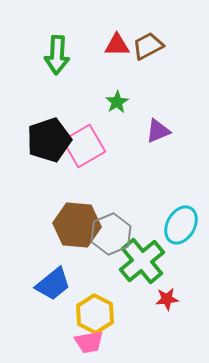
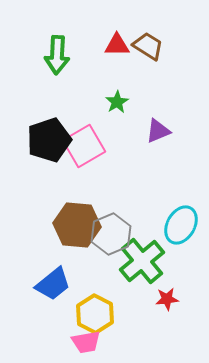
brown trapezoid: rotated 60 degrees clockwise
pink trapezoid: moved 3 px left
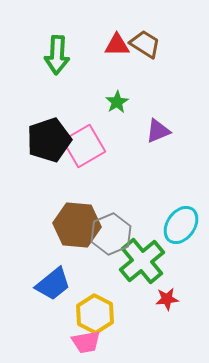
brown trapezoid: moved 3 px left, 2 px up
cyan ellipse: rotated 6 degrees clockwise
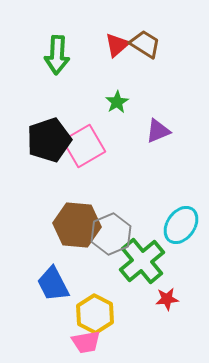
red triangle: rotated 40 degrees counterclockwise
blue trapezoid: rotated 102 degrees clockwise
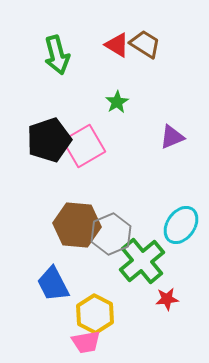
red triangle: rotated 48 degrees counterclockwise
green arrow: rotated 18 degrees counterclockwise
purple triangle: moved 14 px right, 6 px down
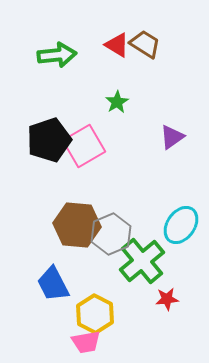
green arrow: rotated 81 degrees counterclockwise
purple triangle: rotated 12 degrees counterclockwise
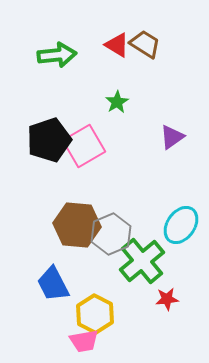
pink trapezoid: moved 2 px left, 1 px up
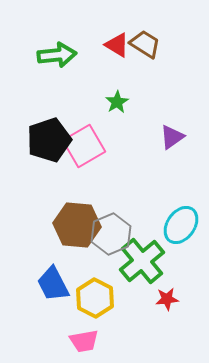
yellow hexagon: moved 16 px up
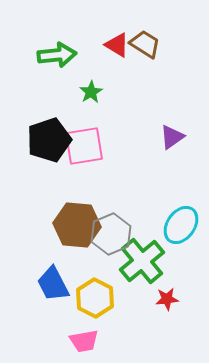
green star: moved 26 px left, 10 px up
pink square: rotated 21 degrees clockwise
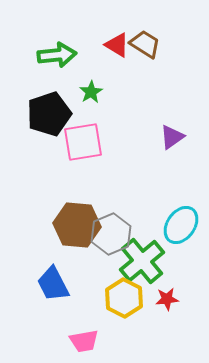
black pentagon: moved 26 px up
pink square: moved 1 px left, 4 px up
yellow hexagon: moved 29 px right
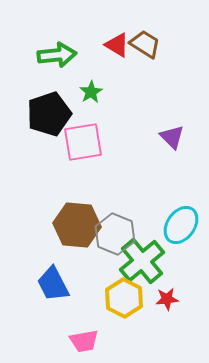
purple triangle: rotated 40 degrees counterclockwise
gray hexagon: moved 4 px right; rotated 15 degrees counterclockwise
